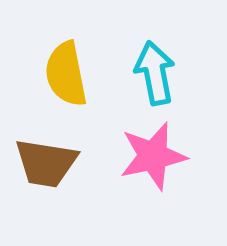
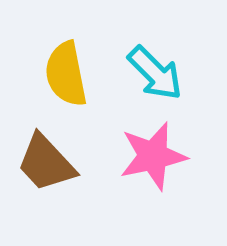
cyan arrow: rotated 146 degrees clockwise
brown trapezoid: rotated 38 degrees clockwise
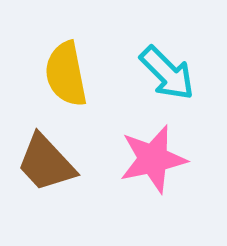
cyan arrow: moved 12 px right
pink star: moved 3 px down
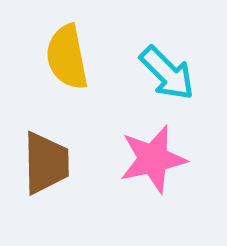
yellow semicircle: moved 1 px right, 17 px up
brown trapezoid: rotated 138 degrees counterclockwise
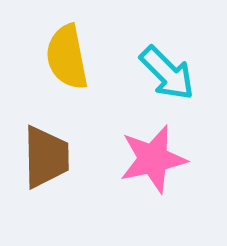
brown trapezoid: moved 6 px up
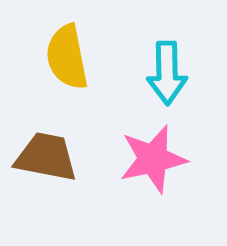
cyan arrow: rotated 44 degrees clockwise
brown trapezoid: rotated 78 degrees counterclockwise
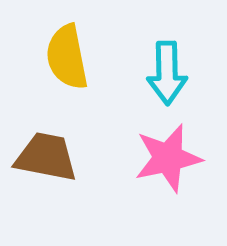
pink star: moved 15 px right, 1 px up
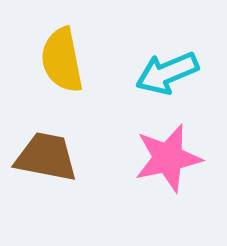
yellow semicircle: moved 5 px left, 3 px down
cyan arrow: rotated 68 degrees clockwise
